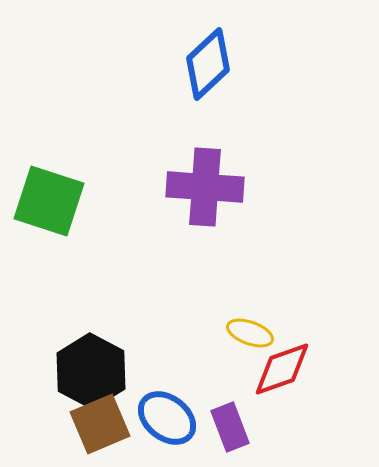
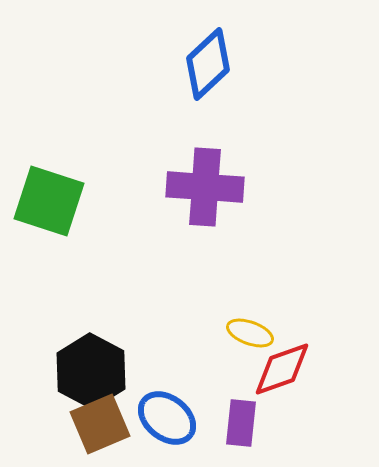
purple rectangle: moved 11 px right, 4 px up; rotated 27 degrees clockwise
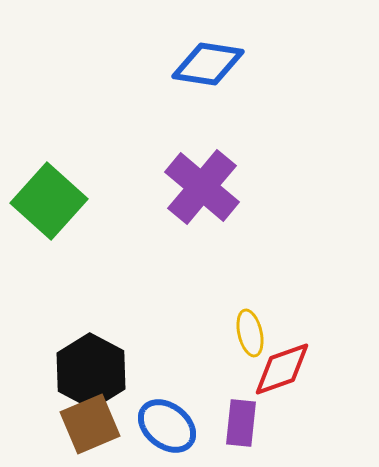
blue diamond: rotated 52 degrees clockwise
purple cross: moved 3 px left; rotated 36 degrees clockwise
green square: rotated 24 degrees clockwise
yellow ellipse: rotated 57 degrees clockwise
blue ellipse: moved 8 px down
brown square: moved 10 px left
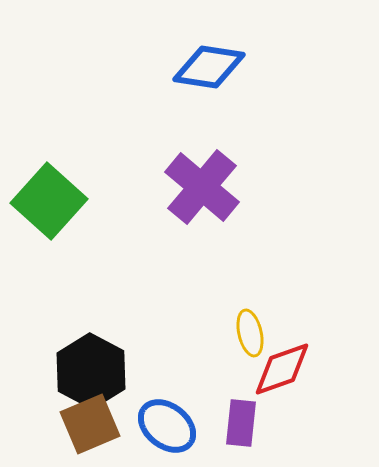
blue diamond: moved 1 px right, 3 px down
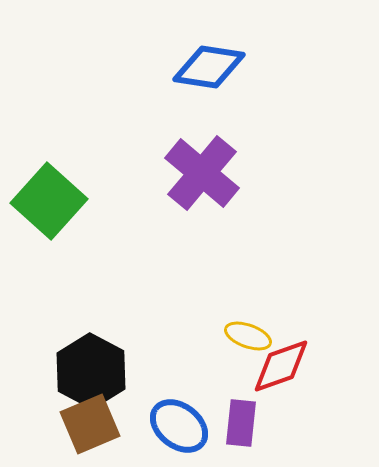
purple cross: moved 14 px up
yellow ellipse: moved 2 px left, 3 px down; rotated 57 degrees counterclockwise
red diamond: moved 1 px left, 3 px up
blue ellipse: moved 12 px right
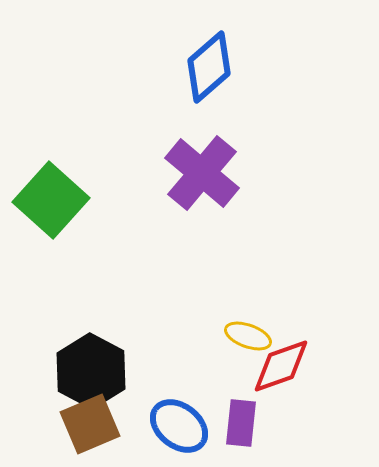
blue diamond: rotated 50 degrees counterclockwise
green square: moved 2 px right, 1 px up
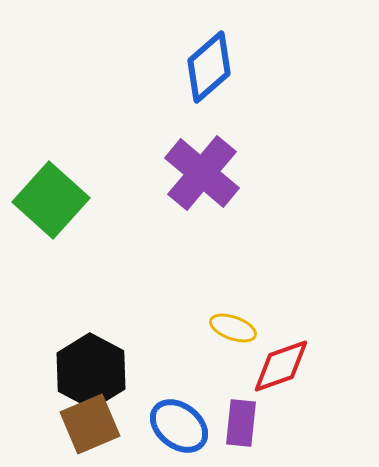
yellow ellipse: moved 15 px left, 8 px up
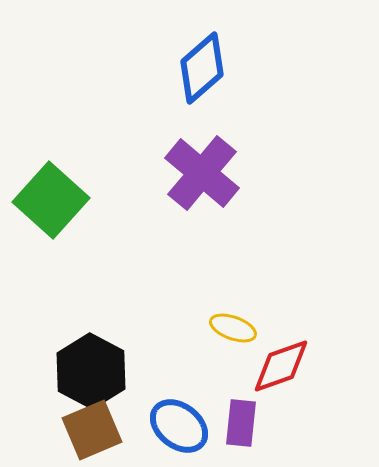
blue diamond: moved 7 px left, 1 px down
brown square: moved 2 px right, 6 px down
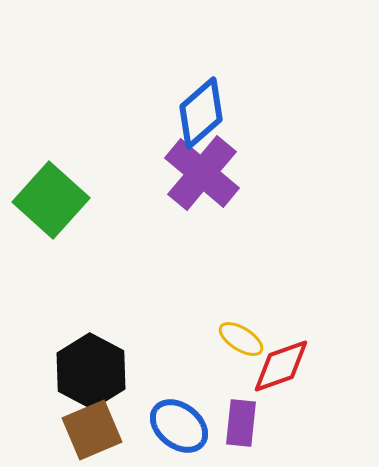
blue diamond: moved 1 px left, 45 px down
yellow ellipse: moved 8 px right, 11 px down; rotated 12 degrees clockwise
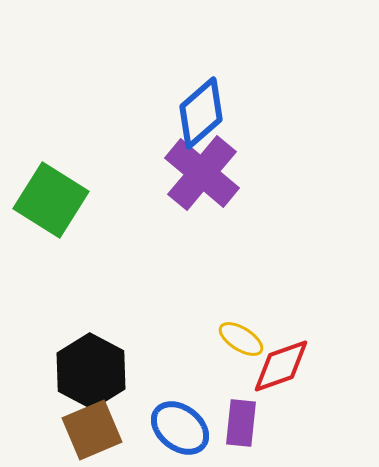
green square: rotated 10 degrees counterclockwise
blue ellipse: moved 1 px right, 2 px down
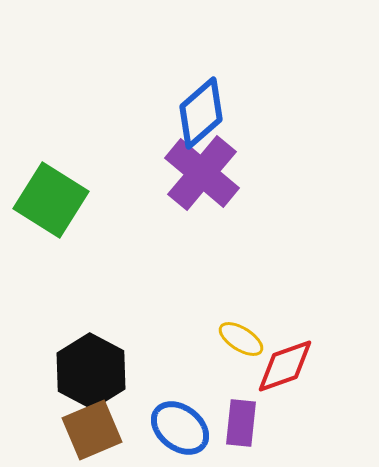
red diamond: moved 4 px right
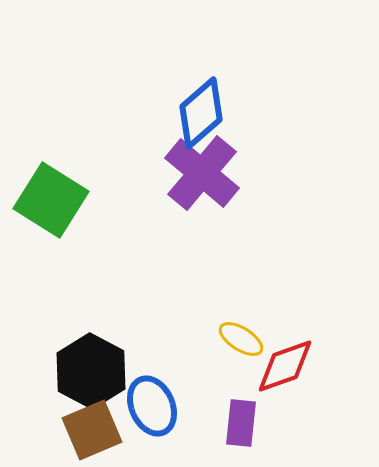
blue ellipse: moved 28 px left, 22 px up; rotated 28 degrees clockwise
